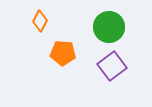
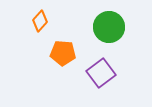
orange diamond: rotated 15 degrees clockwise
purple square: moved 11 px left, 7 px down
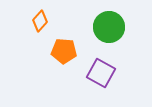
orange pentagon: moved 1 px right, 2 px up
purple square: rotated 24 degrees counterclockwise
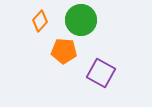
green circle: moved 28 px left, 7 px up
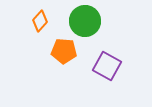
green circle: moved 4 px right, 1 px down
purple square: moved 6 px right, 7 px up
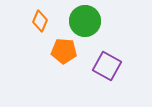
orange diamond: rotated 20 degrees counterclockwise
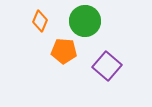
purple square: rotated 12 degrees clockwise
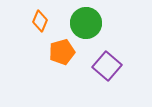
green circle: moved 1 px right, 2 px down
orange pentagon: moved 2 px left, 1 px down; rotated 20 degrees counterclockwise
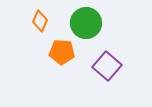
orange pentagon: rotated 20 degrees clockwise
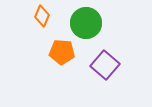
orange diamond: moved 2 px right, 5 px up
purple square: moved 2 px left, 1 px up
